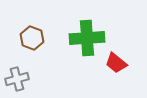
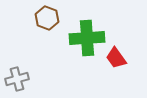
brown hexagon: moved 15 px right, 20 px up
red trapezoid: moved 5 px up; rotated 15 degrees clockwise
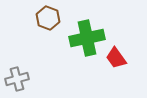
brown hexagon: moved 1 px right
green cross: rotated 8 degrees counterclockwise
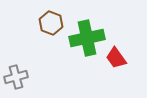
brown hexagon: moved 3 px right, 5 px down
gray cross: moved 1 px left, 2 px up
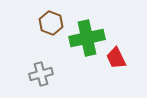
red trapezoid: rotated 10 degrees clockwise
gray cross: moved 25 px right, 3 px up
